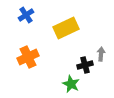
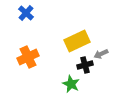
blue cross: moved 2 px up; rotated 14 degrees counterclockwise
yellow rectangle: moved 11 px right, 13 px down
gray arrow: rotated 120 degrees counterclockwise
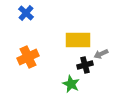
yellow rectangle: moved 1 px right, 1 px up; rotated 25 degrees clockwise
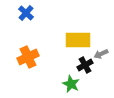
black cross: rotated 14 degrees counterclockwise
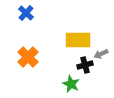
orange cross: rotated 20 degrees counterclockwise
black cross: rotated 14 degrees clockwise
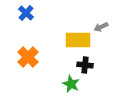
gray arrow: moved 27 px up
black cross: rotated 21 degrees clockwise
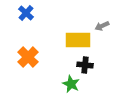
gray arrow: moved 1 px right, 1 px up
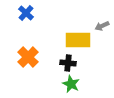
black cross: moved 17 px left, 2 px up
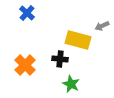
blue cross: moved 1 px right
yellow rectangle: rotated 15 degrees clockwise
orange cross: moved 3 px left, 8 px down
black cross: moved 8 px left, 4 px up
